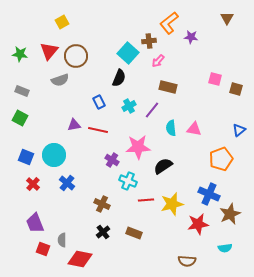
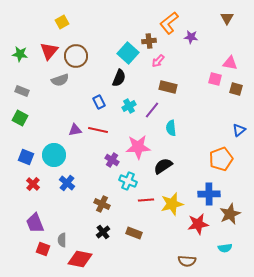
purple triangle at (74, 125): moved 1 px right, 5 px down
pink triangle at (194, 129): moved 36 px right, 66 px up
blue cross at (209, 194): rotated 25 degrees counterclockwise
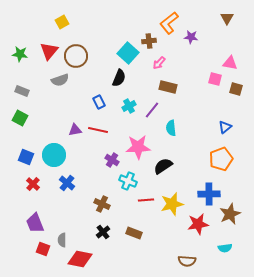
pink arrow at (158, 61): moved 1 px right, 2 px down
blue triangle at (239, 130): moved 14 px left, 3 px up
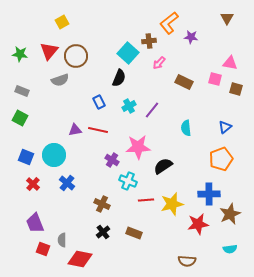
brown rectangle at (168, 87): moved 16 px right, 5 px up; rotated 12 degrees clockwise
cyan semicircle at (171, 128): moved 15 px right
cyan semicircle at (225, 248): moved 5 px right, 1 px down
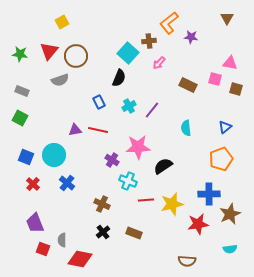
brown rectangle at (184, 82): moved 4 px right, 3 px down
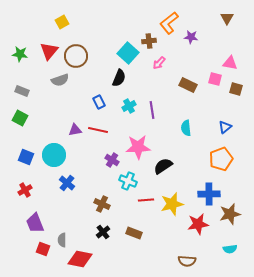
purple line at (152, 110): rotated 48 degrees counterclockwise
red cross at (33, 184): moved 8 px left, 6 px down; rotated 16 degrees clockwise
brown star at (230, 214): rotated 10 degrees clockwise
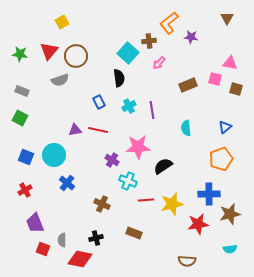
black semicircle at (119, 78): rotated 30 degrees counterclockwise
brown rectangle at (188, 85): rotated 48 degrees counterclockwise
black cross at (103, 232): moved 7 px left, 6 px down; rotated 24 degrees clockwise
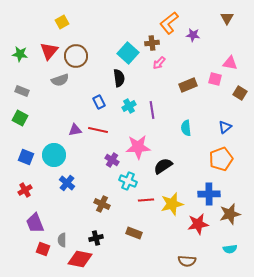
purple star at (191, 37): moved 2 px right, 2 px up
brown cross at (149, 41): moved 3 px right, 2 px down
brown square at (236, 89): moved 4 px right, 4 px down; rotated 16 degrees clockwise
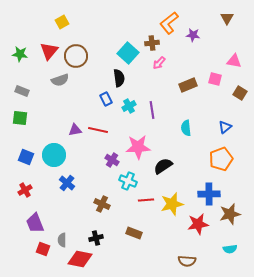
pink triangle at (230, 63): moved 4 px right, 2 px up
blue rectangle at (99, 102): moved 7 px right, 3 px up
green square at (20, 118): rotated 21 degrees counterclockwise
